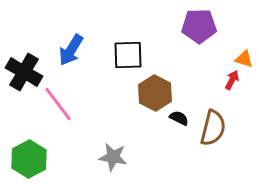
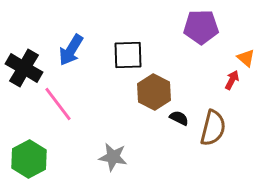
purple pentagon: moved 2 px right, 1 px down
orange triangle: moved 2 px right, 1 px up; rotated 24 degrees clockwise
black cross: moved 4 px up
brown hexagon: moved 1 px left, 1 px up
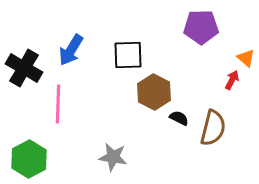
pink line: rotated 39 degrees clockwise
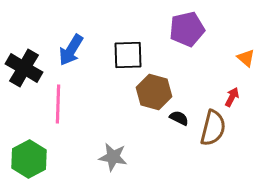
purple pentagon: moved 14 px left, 2 px down; rotated 12 degrees counterclockwise
red arrow: moved 17 px down
brown hexagon: rotated 12 degrees counterclockwise
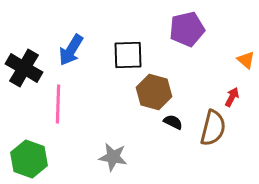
orange triangle: moved 2 px down
black semicircle: moved 6 px left, 4 px down
green hexagon: rotated 12 degrees counterclockwise
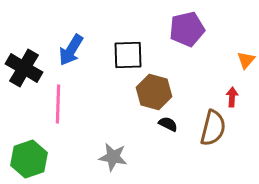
orange triangle: rotated 30 degrees clockwise
red arrow: rotated 24 degrees counterclockwise
black semicircle: moved 5 px left, 2 px down
green hexagon: rotated 21 degrees clockwise
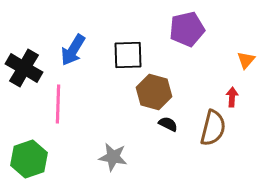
blue arrow: moved 2 px right
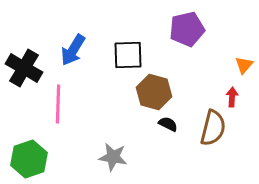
orange triangle: moved 2 px left, 5 px down
